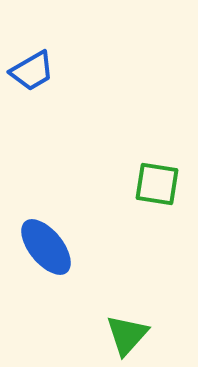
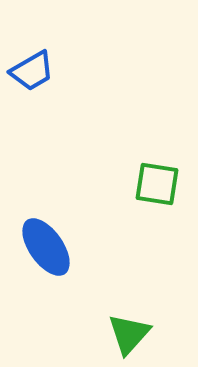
blue ellipse: rotated 4 degrees clockwise
green triangle: moved 2 px right, 1 px up
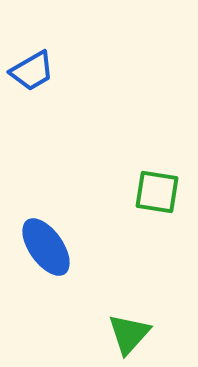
green square: moved 8 px down
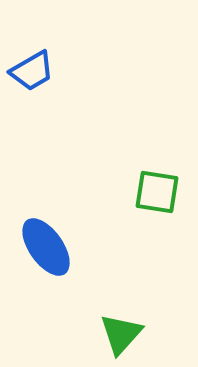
green triangle: moved 8 px left
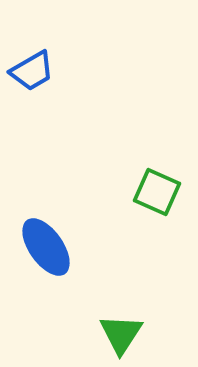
green square: rotated 15 degrees clockwise
green triangle: rotated 9 degrees counterclockwise
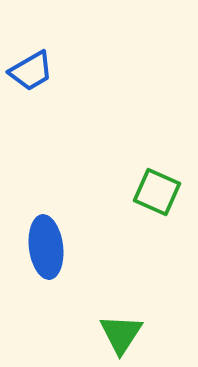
blue trapezoid: moved 1 px left
blue ellipse: rotated 28 degrees clockwise
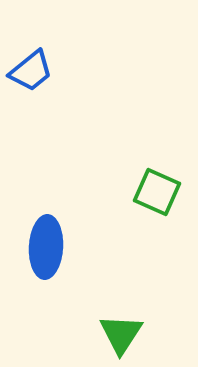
blue trapezoid: rotated 9 degrees counterclockwise
blue ellipse: rotated 10 degrees clockwise
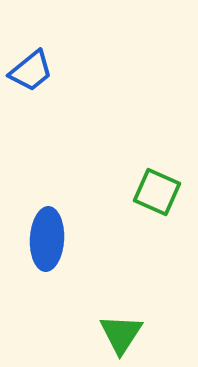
blue ellipse: moved 1 px right, 8 px up
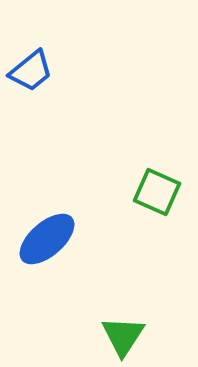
blue ellipse: rotated 46 degrees clockwise
green triangle: moved 2 px right, 2 px down
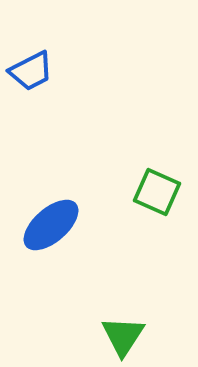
blue trapezoid: rotated 12 degrees clockwise
blue ellipse: moved 4 px right, 14 px up
